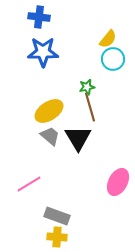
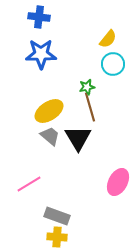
blue star: moved 2 px left, 2 px down
cyan circle: moved 5 px down
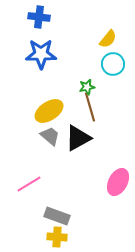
black triangle: rotated 32 degrees clockwise
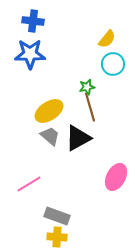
blue cross: moved 6 px left, 4 px down
yellow semicircle: moved 1 px left
blue star: moved 11 px left
pink ellipse: moved 2 px left, 5 px up
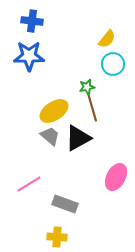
blue cross: moved 1 px left
blue star: moved 1 px left, 2 px down
brown line: moved 2 px right
yellow ellipse: moved 5 px right
gray rectangle: moved 8 px right, 12 px up
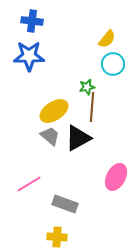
brown line: rotated 20 degrees clockwise
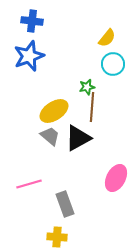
yellow semicircle: moved 1 px up
blue star: rotated 20 degrees counterclockwise
pink ellipse: moved 1 px down
pink line: rotated 15 degrees clockwise
gray rectangle: rotated 50 degrees clockwise
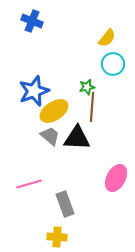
blue cross: rotated 15 degrees clockwise
blue star: moved 5 px right, 35 px down
black triangle: moved 1 px left; rotated 32 degrees clockwise
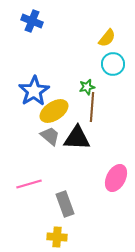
blue star: rotated 12 degrees counterclockwise
